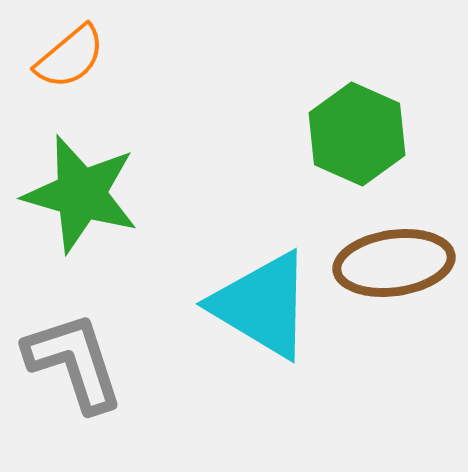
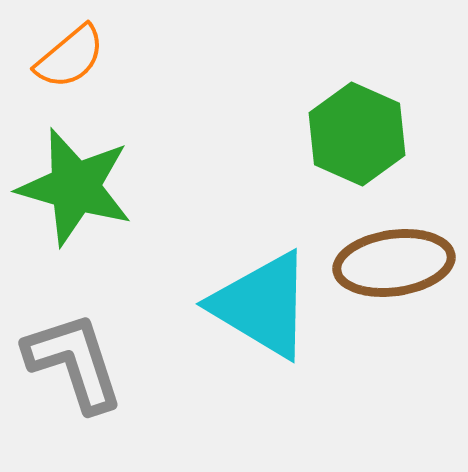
green star: moved 6 px left, 7 px up
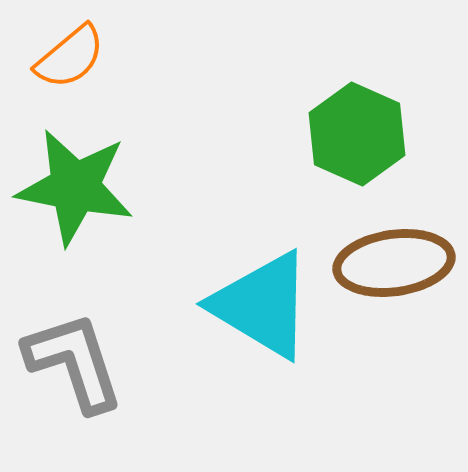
green star: rotated 5 degrees counterclockwise
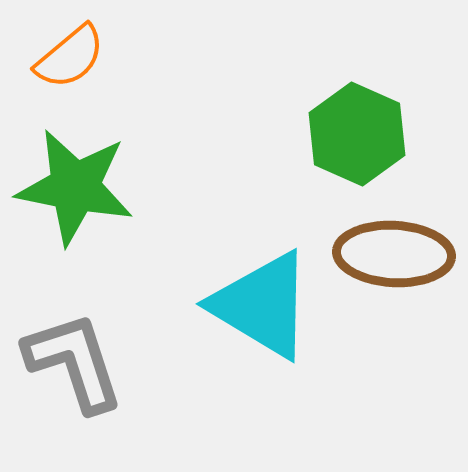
brown ellipse: moved 9 px up; rotated 11 degrees clockwise
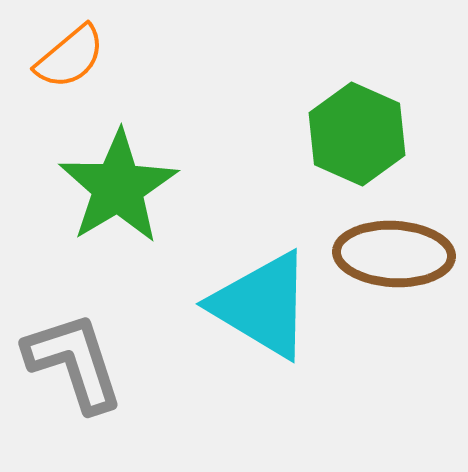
green star: moved 43 px right; rotated 30 degrees clockwise
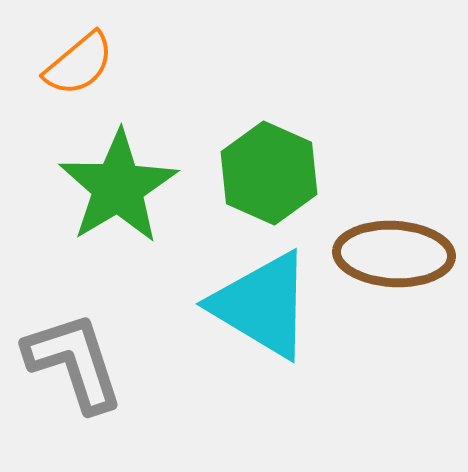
orange semicircle: moved 9 px right, 7 px down
green hexagon: moved 88 px left, 39 px down
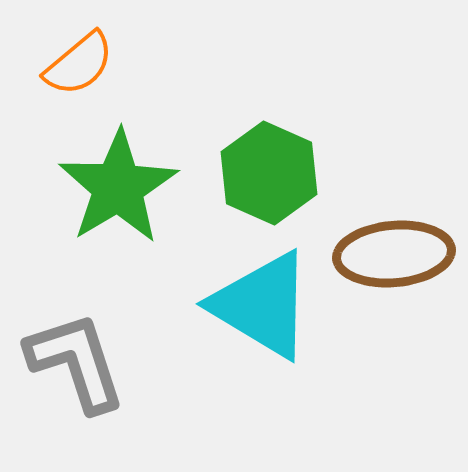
brown ellipse: rotated 8 degrees counterclockwise
gray L-shape: moved 2 px right
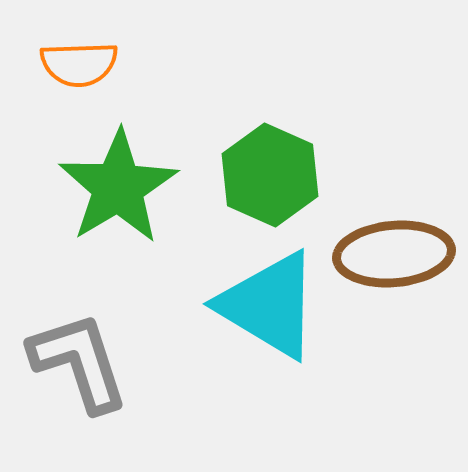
orange semicircle: rotated 38 degrees clockwise
green hexagon: moved 1 px right, 2 px down
cyan triangle: moved 7 px right
gray L-shape: moved 3 px right
